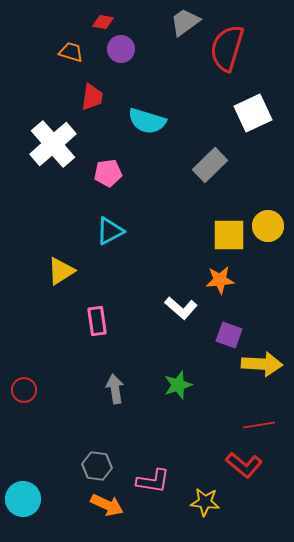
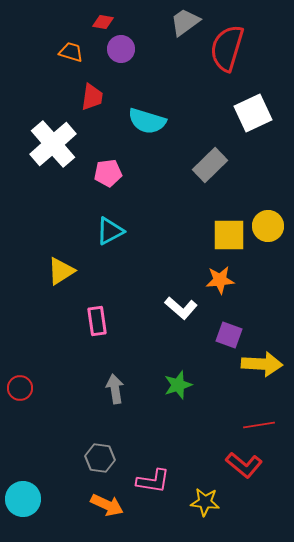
red circle: moved 4 px left, 2 px up
gray hexagon: moved 3 px right, 8 px up
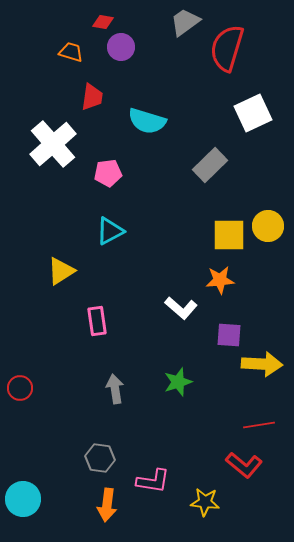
purple circle: moved 2 px up
purple square: rotated 16 degrees counterclockwise
green star: moved 3 px up
orange arrow: rotated 72 degrees clockwise
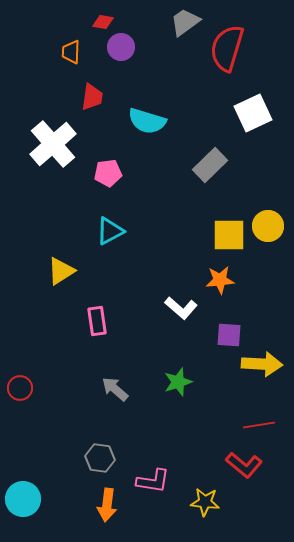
orange trapezoid: rotated 105 degrees counterclockwise
gray arrow: rotated 40 degrees counterclockwise
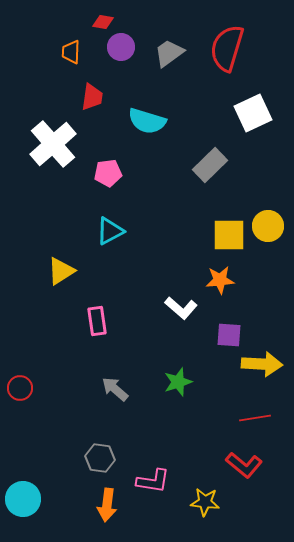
gray trapezoid: moved 16 px left, 31 px down
red line: moved 4 px left, 7 px up
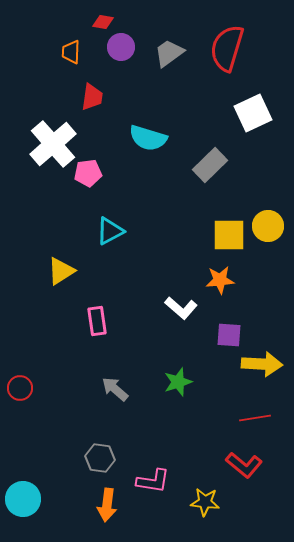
cyan semicircle: moved 1 px right, 17 px down
pink pentagon: moved 20 px left
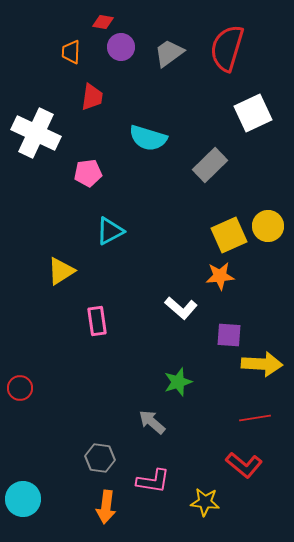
white cross: moved 17 px left, 11 px up; rotated 24 degrees counterclockwise
yellow square: rotated 24 degrees counterclockwise
orange star: moved 4 px up
gray arrow: moved 37 px right, 33 px down
orange arrow: moved 1 px left, 2 px down
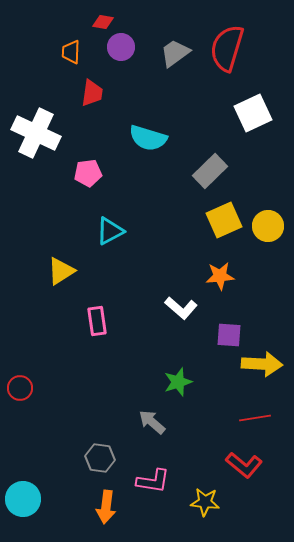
gray trapezoid: moved 6 px right
red trapezoid: moved 4 px up
gray rectangle: moved 6 px down
yellow square: moved 5 px left, 15 px up
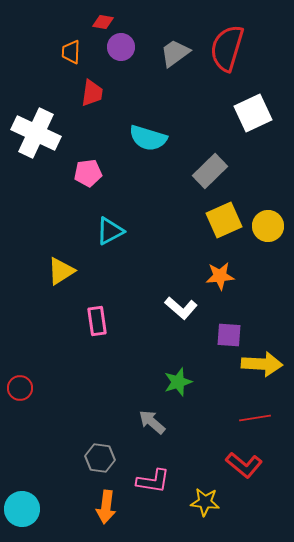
cyan circle: moved 1 px left, 10 px down
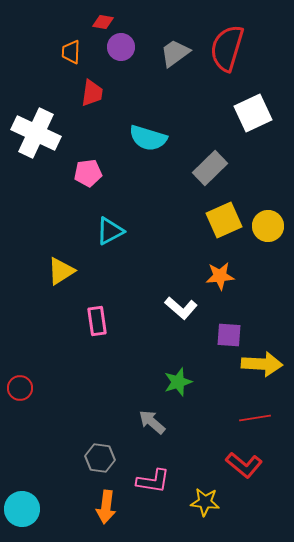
gray rectangle: moved 3 px up
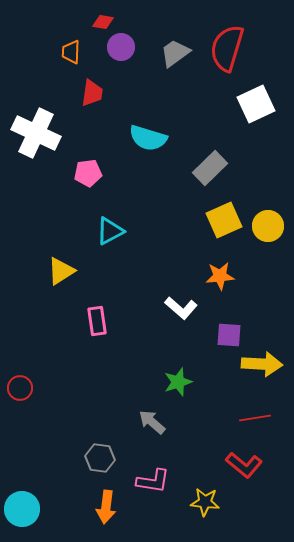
white square: moved 3 px right, 9 px up
